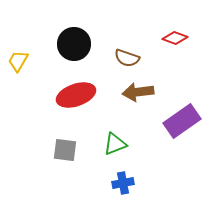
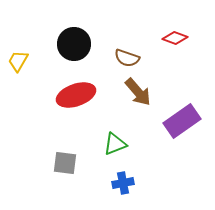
brown arrow: rotated 124 degrees counterclockwise
gray square: moved 13 px down
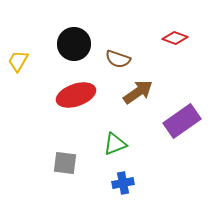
brown semicircle: moved 9 px left, 1 px down
brown arrow: rotated 84 degrees counterclockwise
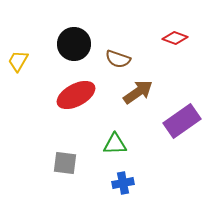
red ellipse: rotated 9 degrees counterclockwise
green triangle: rotated 20 degrees clockwise
